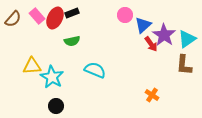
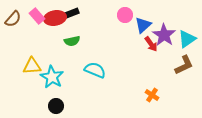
red ellipse: rotated 55 degrees clockwise
brown L-shape: rotated 120 degrees counterclockwise
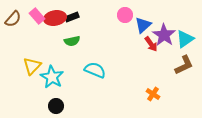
black rectangle: moved 4 px down
cyan triangle: moved 2 px left
yellow triangle: rotated 42 degrees counterclockwise
orange cross: moved 1 px right, 1 px up
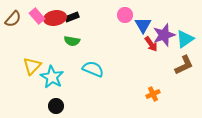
blue triangle: rotated 18 degrees counterclockwise
purple star: rotated 20 degrees clockwise
green semicircle: rotated 21 degrees clockwise
cyan semicircle: moved 2 px left, 1 px up
orange cross: rotated 32 degrees clockwise
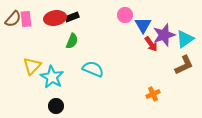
pink rectangle: moved 11 px left, 3 px down; rotated 35 degrees clockwise
green semicircle: rotated 77 degrees counterclockwise
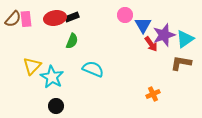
brown L-shape: moved 3 px left, 2 px up; rotated 145 degrees counterclockwise
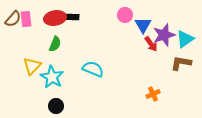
black rectangle: rotated 24 degrees clockwise
green semicircle: moved 17 px left, 3 px down
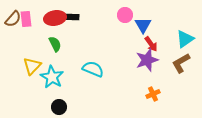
purple star: moved 17 px left, 25 px down
green semicircle: rotated 49 degrees counterclockwise
brown L-shape: rotated 40 degrees counterclockwise
black circle: moved 3 px right, 1 px down
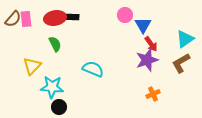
cyan star: moved 10 px down; rotated 25 degrees counterclockwise
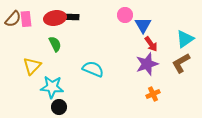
purple star: moved 4 px down
